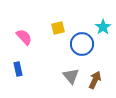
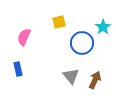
yellow square: moved 1 px right, 6 px up
pink semicircle: rotated 114 degrees counterclockwise
blue circle: moved 1 px up
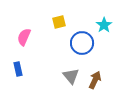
cyan star: moved 1 px right, 2 px up
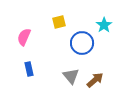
blue rectangle: moved 11 px right
brown arrow: rotated 24 degrees clockwise
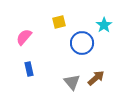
pink semicircle: rotated 18 degrees clockwise
gray triangle: moved 1 px right, 6 px down
brown arrow: moved 1 px right, 2 px up
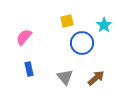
yellow square: moved 8 px right, 1 px up
gray triangle: moved 7 px left, 5 px up
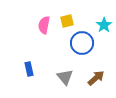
pink semicircle: moved 20 px right, 12 px up; rotated 30 degrees counterclockwise
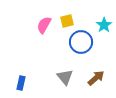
pink semicircle: rotated 18 degrees clockwise
blue circle: moved 1 px left, 1 px up
blue rectangle: moved 8 px left, 14 px down; rotated 24 degrees clockwise
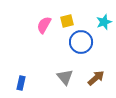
cyan star: moved 3 px up; rotated 14 degrees clockwise
